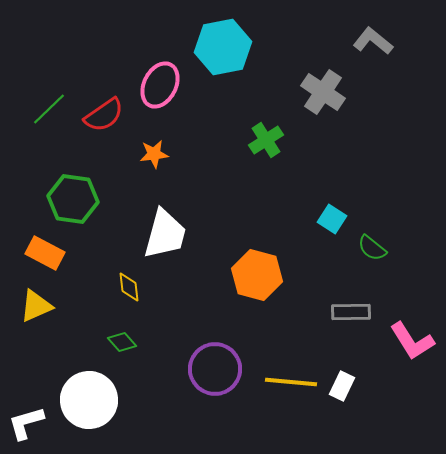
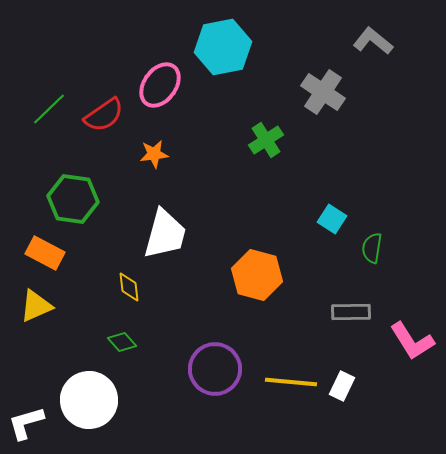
pink ellipse: rotated 9 degrees clockwise
green semicircle: rotated 60 degrees clockwise
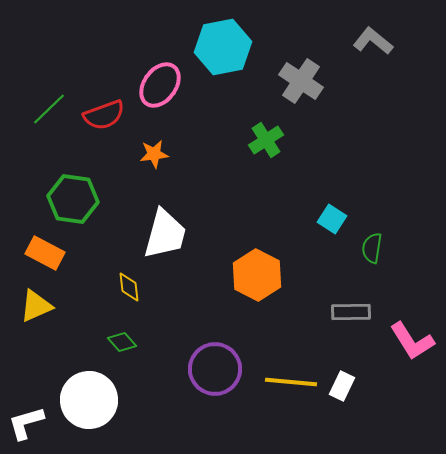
gray cross: moved 22 px left, 11 px up
red semicircle: rotated 15 degrees clockwise
orange hexagon: rotated 12 degrees clockwise
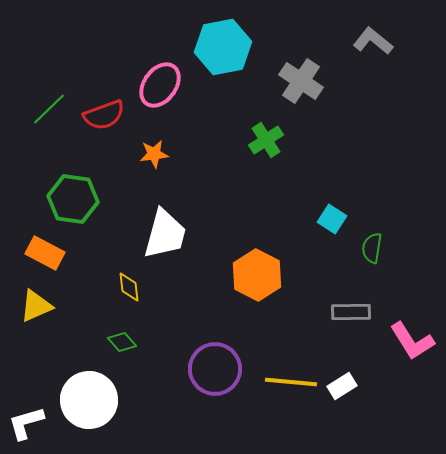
white rectangle: rotated 32 degrees clockwise
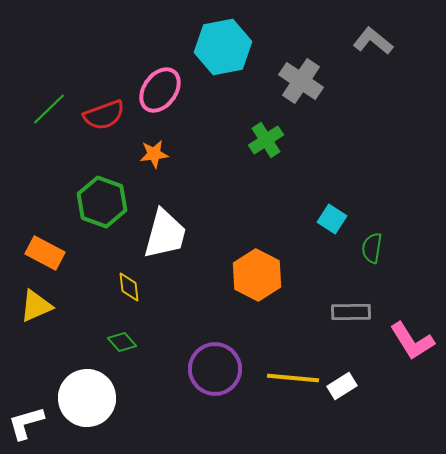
pink ellipse: moved 5 px down
green hexagon: moved 29 px right, 3 px down; rotated 12 degrees clockwise
yellow line: moved 2 px right, 4 px up
white circle: moved 2 px left, 2 px up
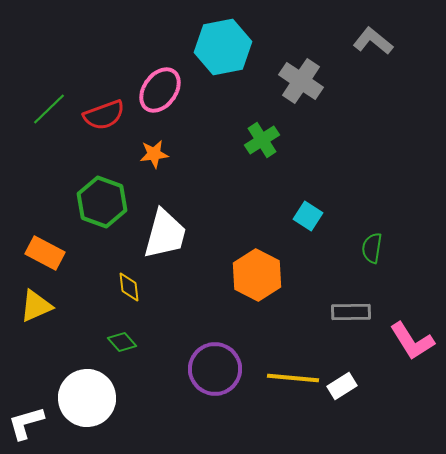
green cross: moved 4 px left
cyan square: moved 24 px left, 3 px up
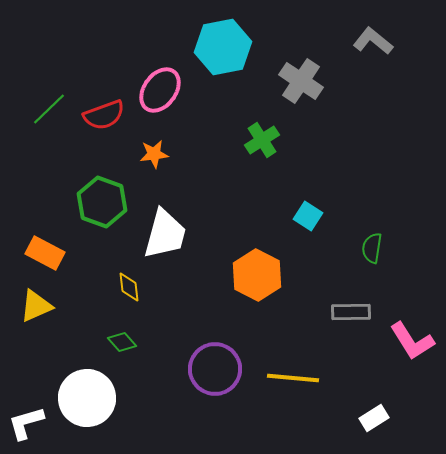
white rectangle: moved 32 px right, 32 px down
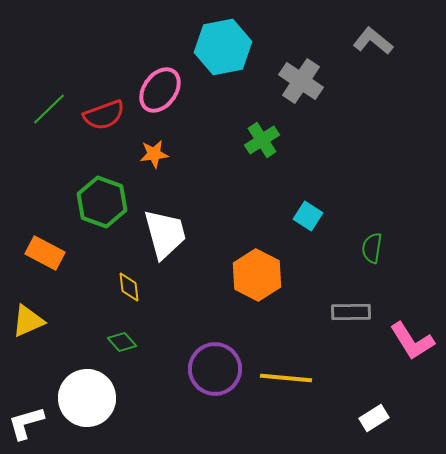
white trapezoid: rotated 30 degrees counterclockwise
yellow triangle: moved 8 px left, 15 px down
yellow line: moved 7 px left
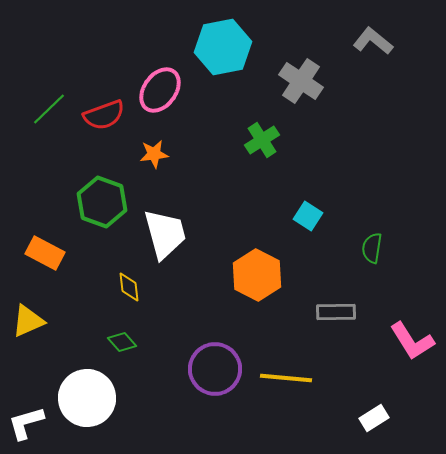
gray rectangle: moved 15 px left
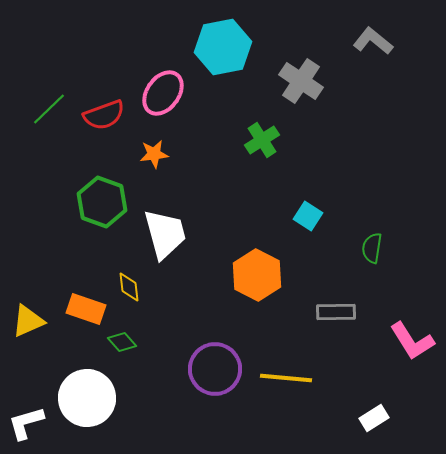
pink ellipse: moved 3 px right, 3 px down
orange rectangle: moved 41 px right, 56 px down; rotated 9 degrees counterclockwise
